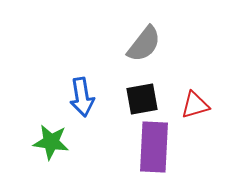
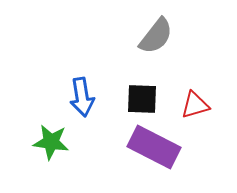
gray semicircle: moved 12 px right, 8 px up
black square: rotated 12 degrees clockwise
purple rectangle: rotated 66 degrees counterclockwise
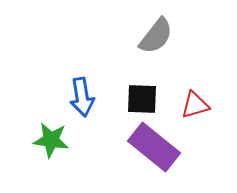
green star: moved 2 px up
purple rectangle: rotated 12 degrees clockwise
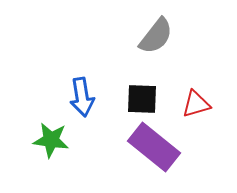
red triangle: moved 1 px right, 1 px up
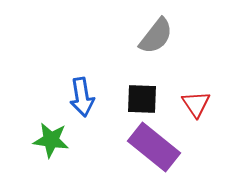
red triangle: rotated 48 degrees counterclockwise
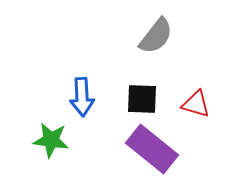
blue arrow: rotated 6 degrees clockwise
red triangle: rotated 40 degrees counterclockwise
purple rectangle: moved 2 px left, 2 px down
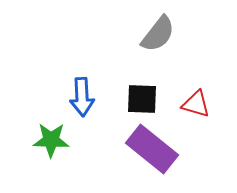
gray semicircle: moved 2 px right, 2 px up
green star: rotated 6 degrees counterclockwise
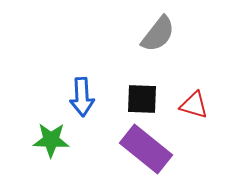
red triangle: moved 2 px left, 1 px down
purple rectangle: moved 6 px left
